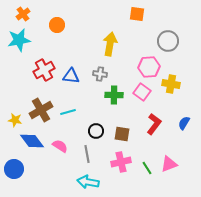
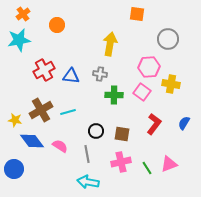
gray circle: moved 2 px up
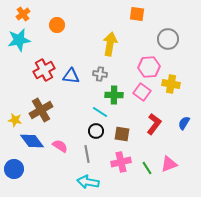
cyan line: moved 32 px right; rotated 49 degrees clockwise
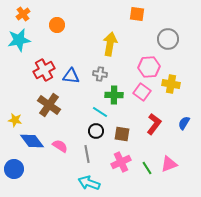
brown cross: moved 8 px right, 5 px up; rotated 25 degrees counterclockwise
pink cross: rotated 12 degrees counterclockwise
cyan arrow: moved 1 px right, 1 px down; rotated 10 degrees clockwise
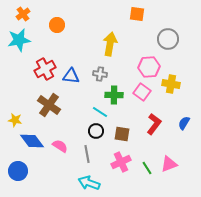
red cross: moved 1 px right, 1 px up
blue circle: moved 4 px right, 2 px down
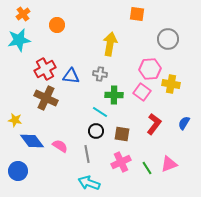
pink hexagon: moved 1 px right, 2 px down
brown cross: moved 3 px left, 7 px up; rotated 10 degrees counterclockwise
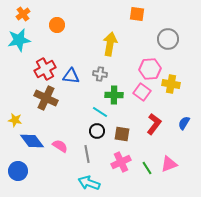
black circle: moved 1 px right
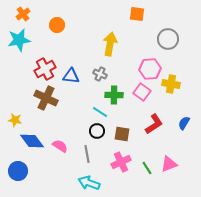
gray cross: rotated 16 degrees clockwise
red L-shape: rotated 20 degrees clockwise
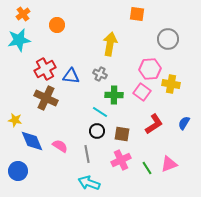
blue diamond: rotated 15 degrees clockwise
pink cross: moved 2 px up
